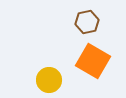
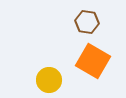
brown hexagon: rotated 20 degrees clockwise
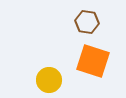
orange square: rotated 12 degrees counterclockwise
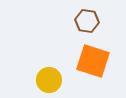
brown hexagon: moved 1 px up
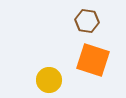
orange square: moved 1 px up
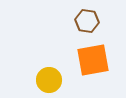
orange square: rotated 28 degrees counterclockwise
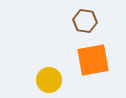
brown hexagon: moved 2 px left
